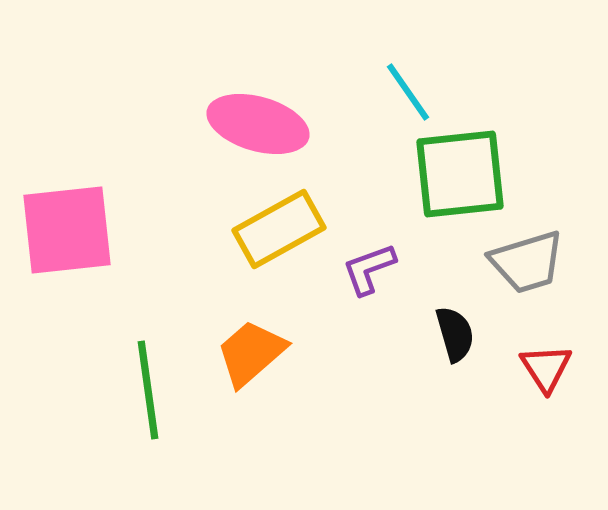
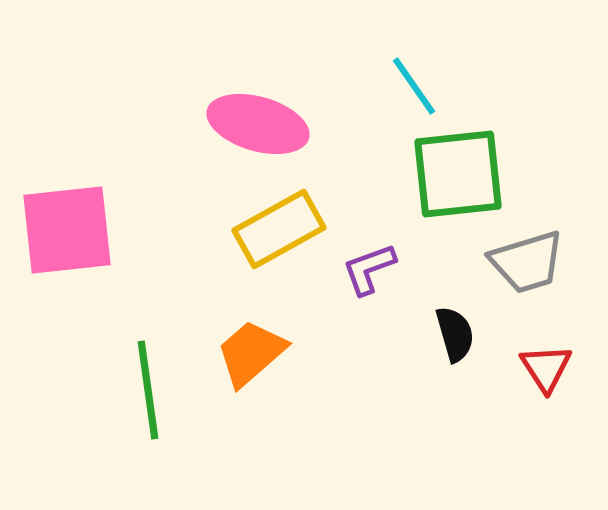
cyan line: moved 6 px right, 6 px up
green square: moved 2 px left
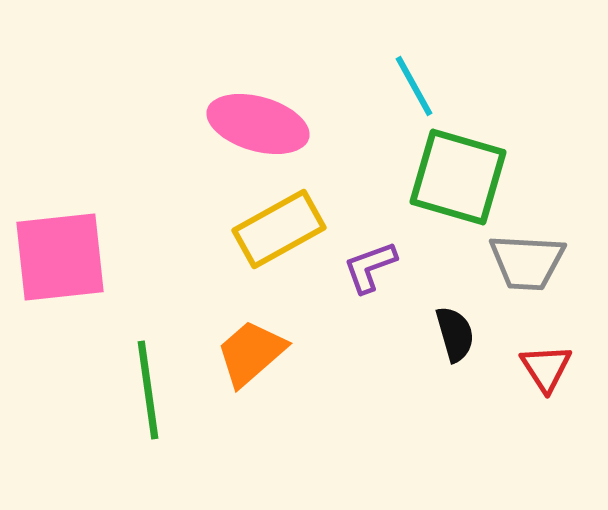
cyan line: rotated 6 degrees clockwise
green square: moved 3 px down; rotated 22 degrees clockwise
pink square: moved 7 px left, 27 px down
gray trapezoid: rotated 20 degrees clockwise
purple L-shape: moved 1 px right, 2 px up
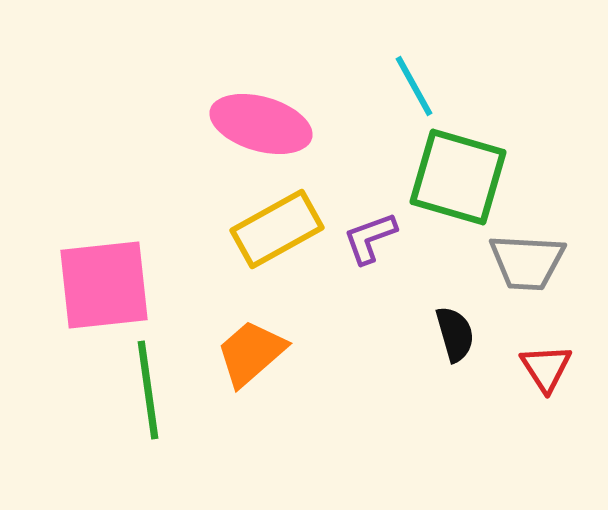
pink ellipse: moved 3 px right
yellow rectangle: moved 2 px left
pink square: moved 44 px right, 28 px down
purple L-shape: moved 29 px up
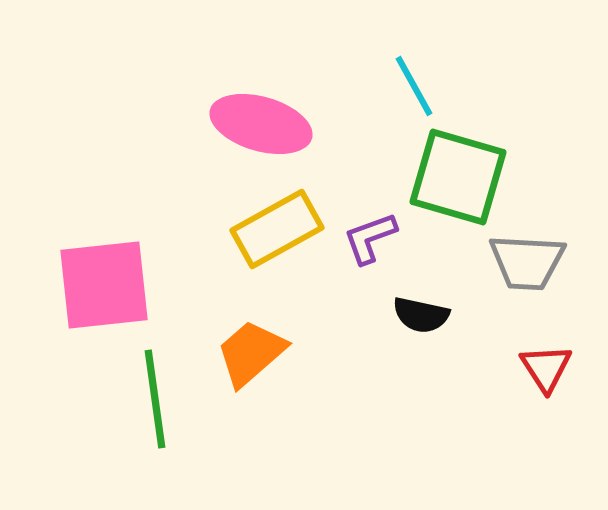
black semicircle: moved 34 px left, 19 px up; rotated 118 degrees clockwise
green line: moved 7 px right, 9 px down
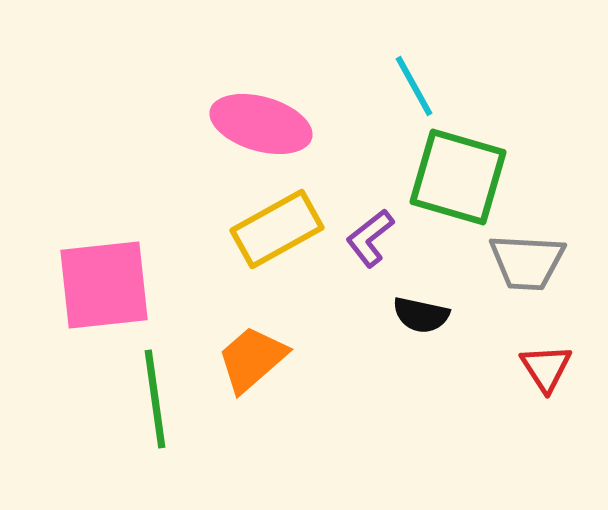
purple L-shape: rotated 18 degrees counterclockwise
orange trapezoid: moved 1 px right, 6 px down
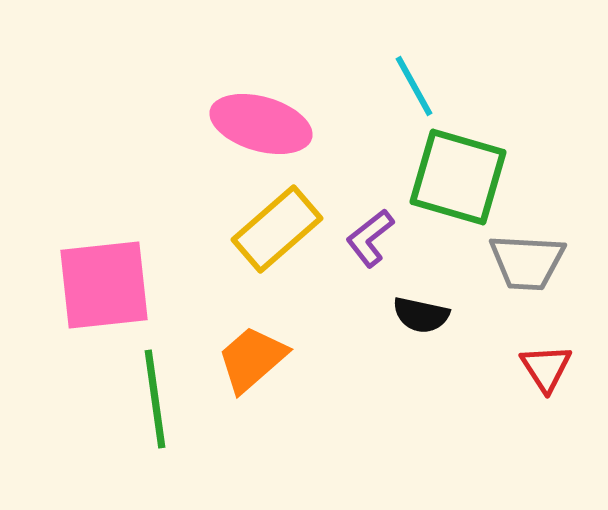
yellow rectangle: rotated 12 degrees counterclockwise
